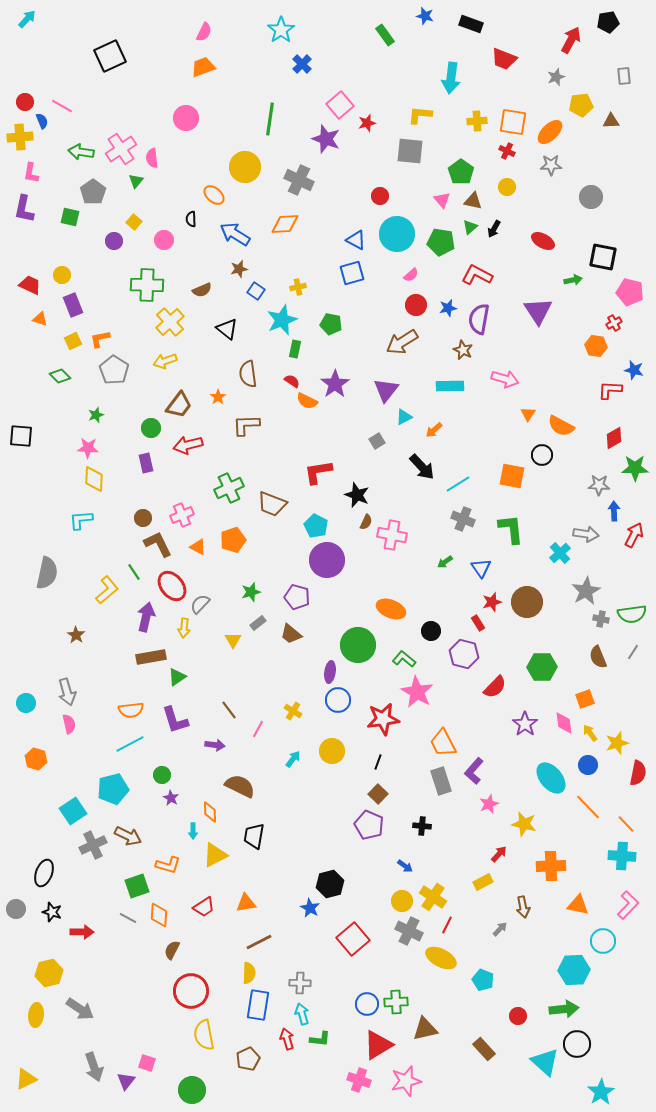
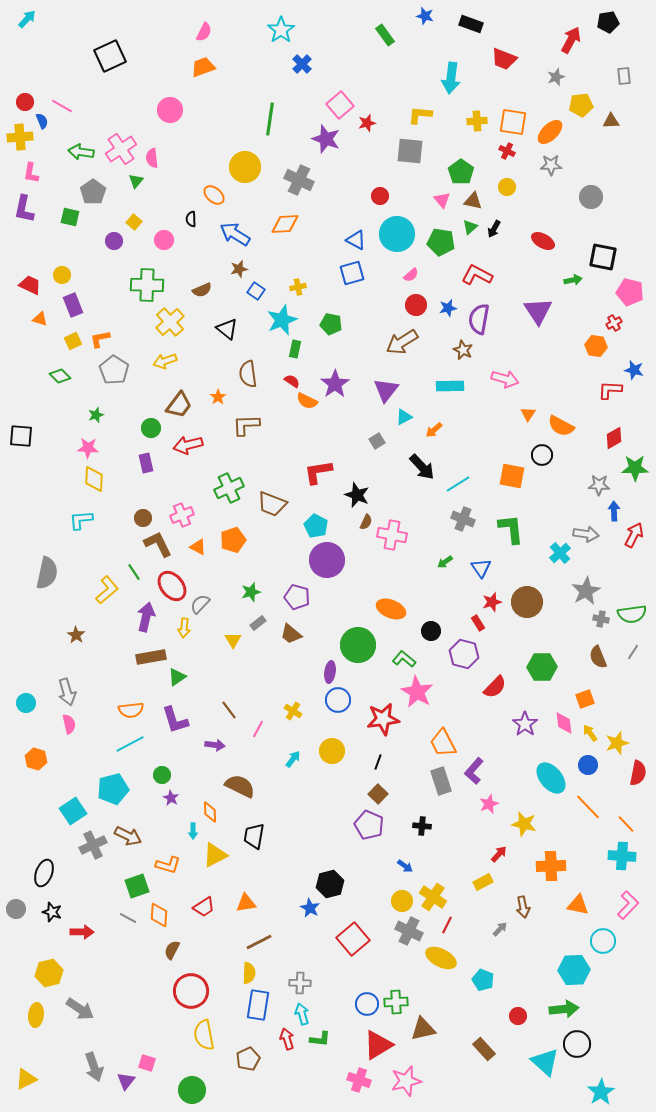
pink circle at (186, 118): moved 16 px left, 8 px up
brown triangle at (425, 1029): moved 2 px left
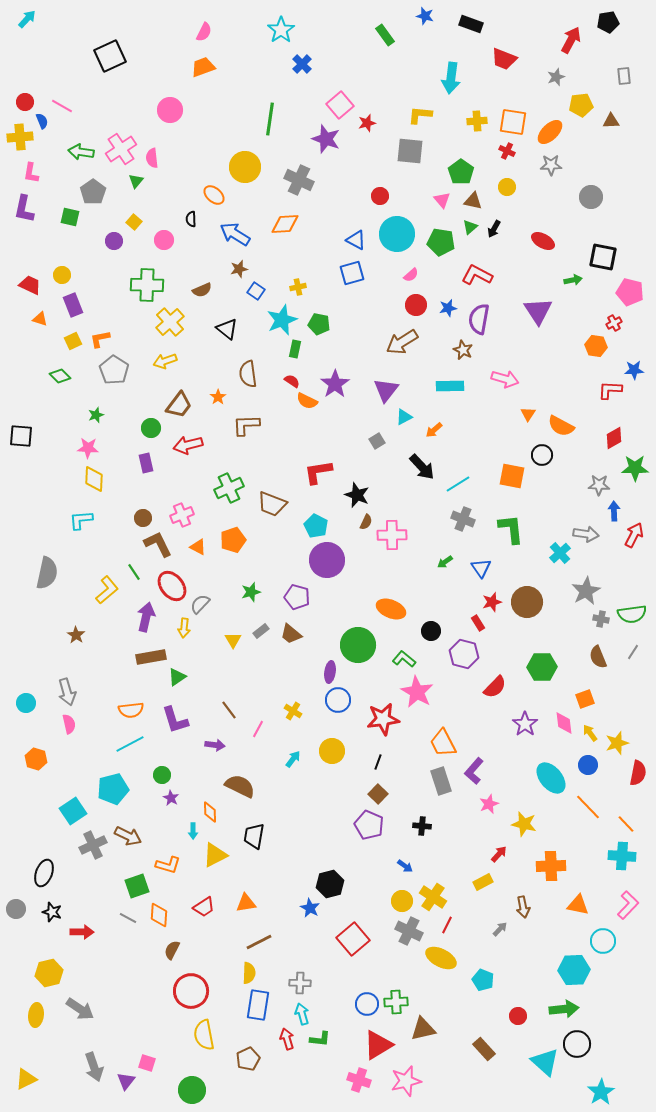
green pentagon at (331, 324): moved 12 px left
blue star at (634, 370): rotated 18 degrees counterclockwise
pink cross at (392, 535): rotated 12 degrees counterclockwise
gray rectangle at (258, 623): moved 3 px right, 8 px down
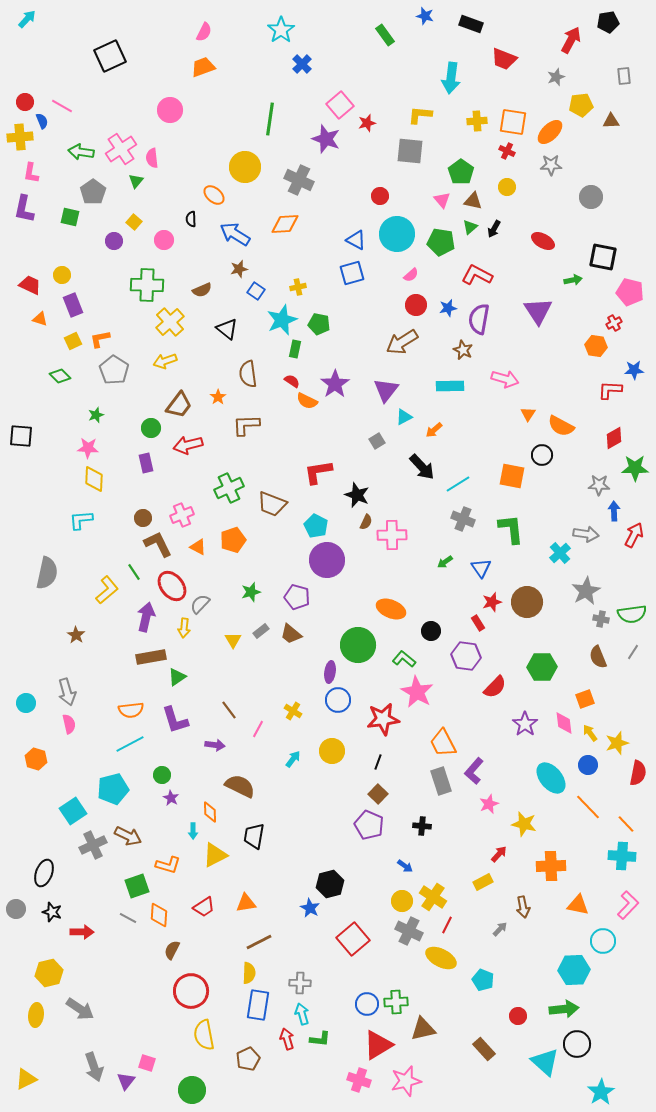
purple hexagon at (464, 654): moved 2 px right, 2 px down; rotated 8 degrees counterclockwise
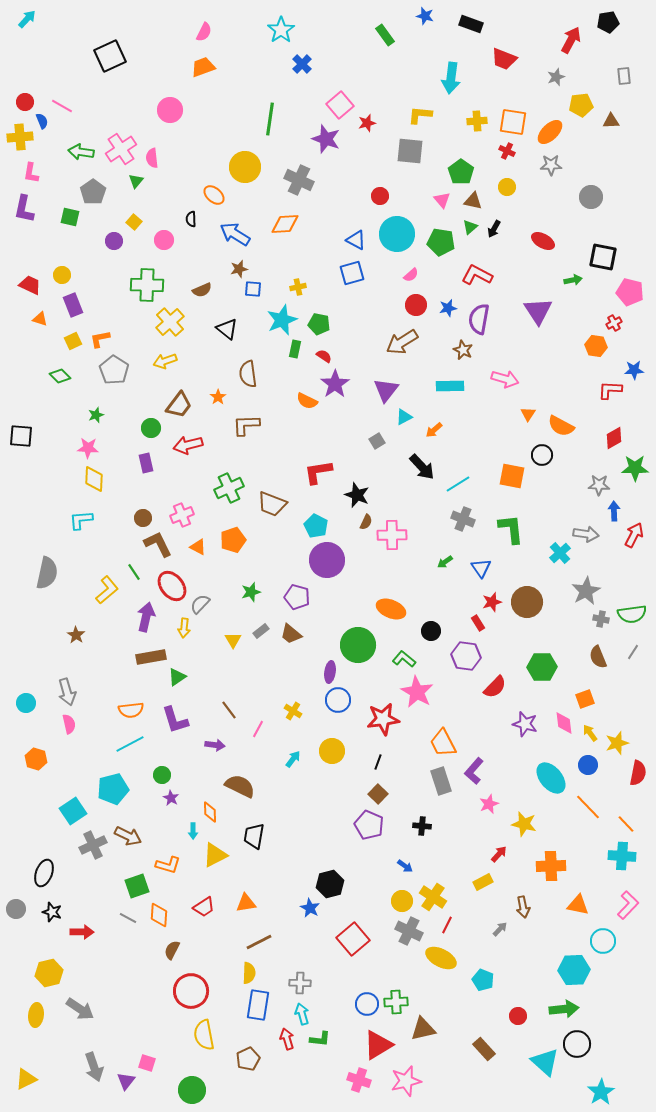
blue square at (256, 291): moved 3 px left, 2 px up; rotated 30 degrees counterclockwise
red semicircle at (292, 381): moved 32 px right, 25 px up
purple star at (525, 724): rotated 20 degrees counterclockwise
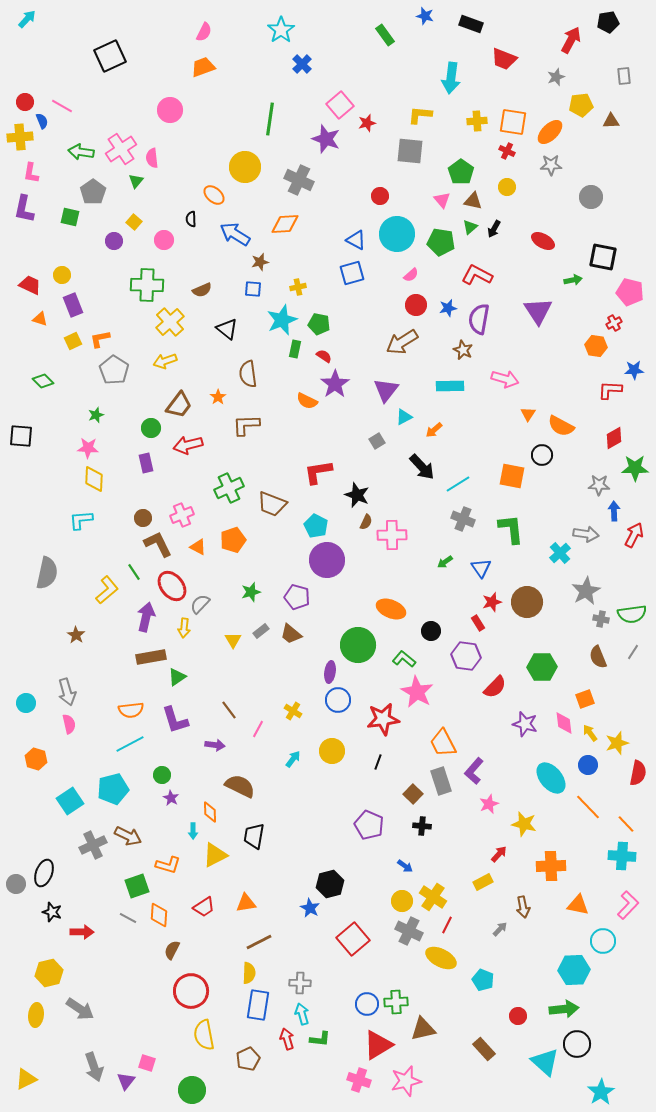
brown star at (239, 269): moved 21 px right, 7 px up
green diamond at (60, 376): moved 17 px left, 5 px down
brown square at (378, 794): moved 35 px right
cyan square at (73, 811): moved 3 px left, 10 px up
gray circle at (16, 909): moved 25 px up
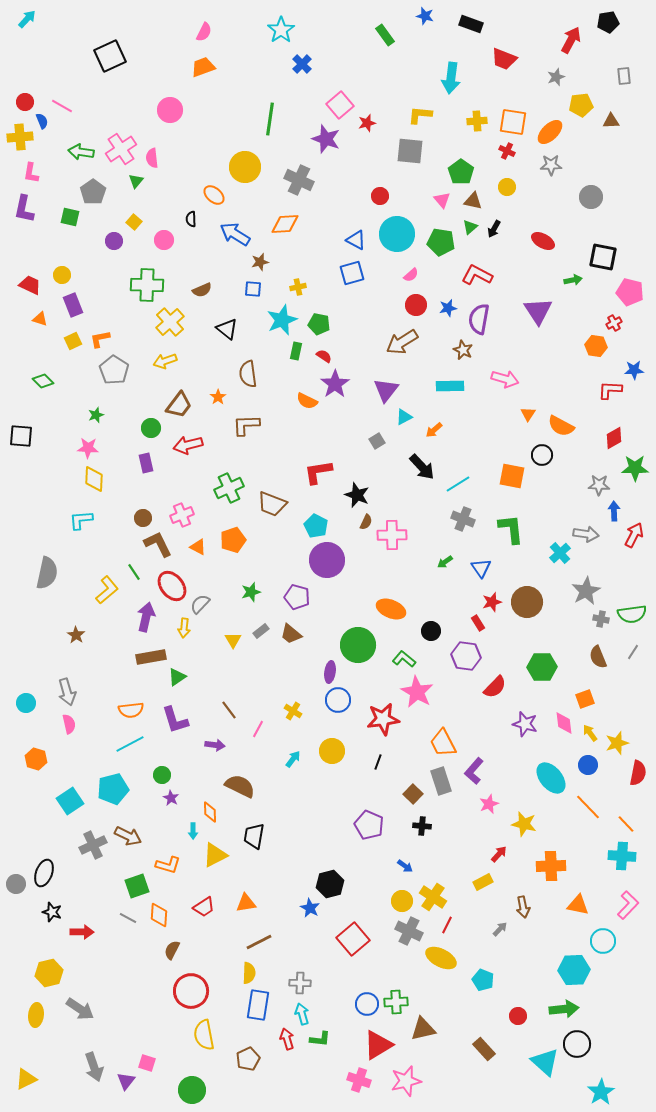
green rectangle at (295, 349): moved 1 px right, 2 px down
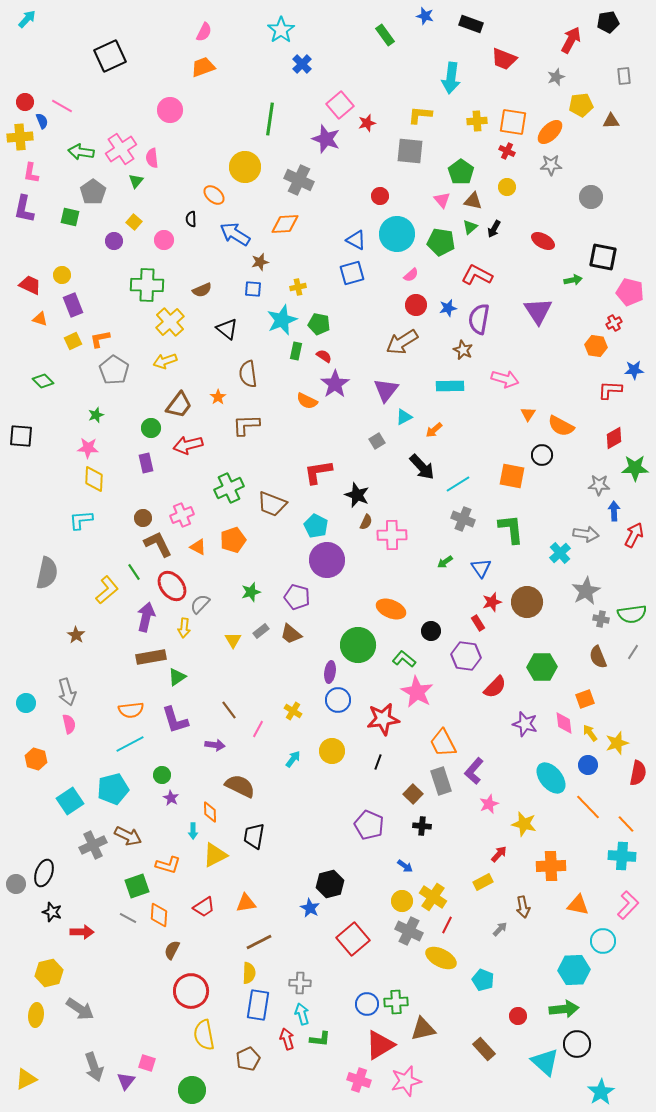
red triangle at (378, 1045): moved 2 px right
